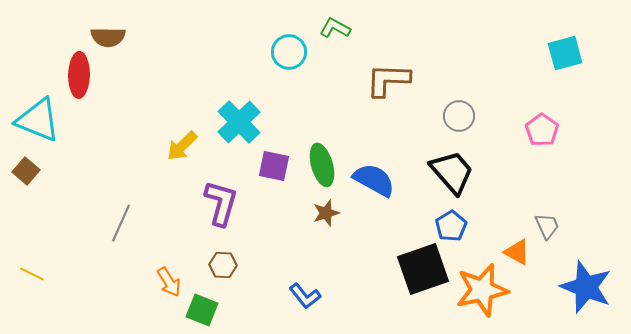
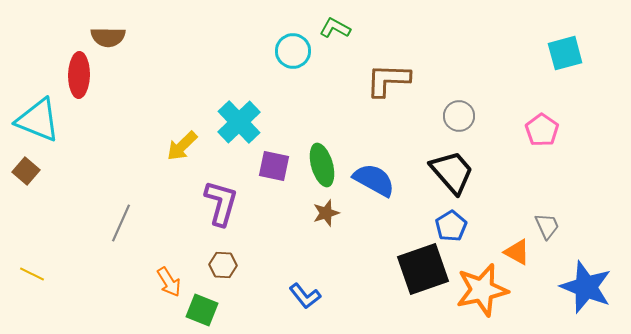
cyan circle: moved 4 px right, 1 px up
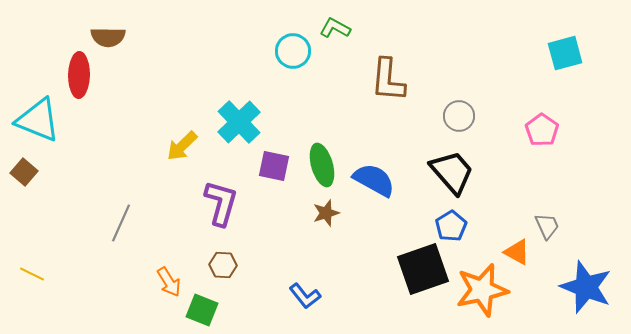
brown L-shape: rotated 87 degrees counterclockwise
brown square: moved 2 px left, 1 px down
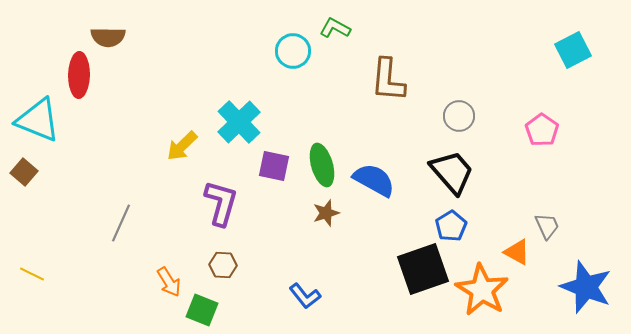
cyan square: moved 8 px right, 3 px up; rotated 12 degrees counterclockwise
orange star: rotated 28 degrees counterclockwise
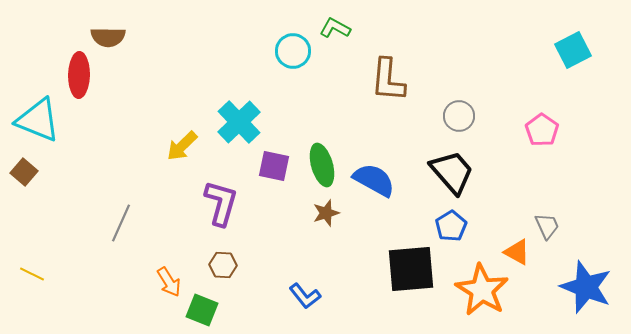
black square: moved 12 px left; rotated 14 degrees clockwise
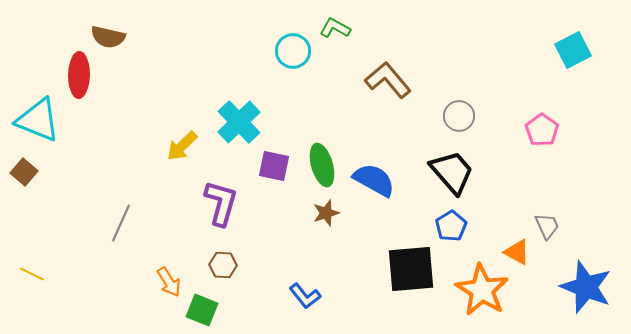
brown semicircle: rotated 12 degrees clockwise
brown L-shape: rotated 135 degrees clockwise
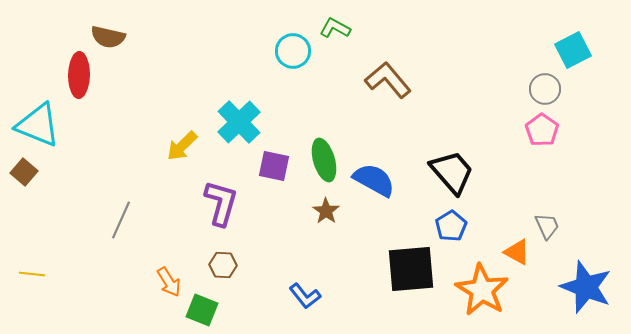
gray circle: moved 86 px right, 27 px up
cyan triangle: moved 5 px down
green ellipse: moved 2 px right, 5 px up
brown star: moved 2 px up; rotated 20 degrees counterclockwise
gray line: moved 3 px up
yellow line: rotated 20 degrees counterclockwise
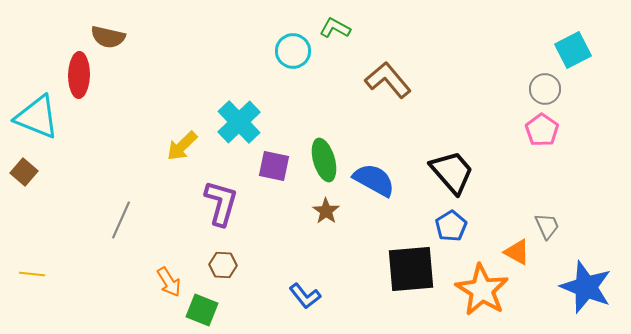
cyan triangle: moved 1 px left, 8 px up
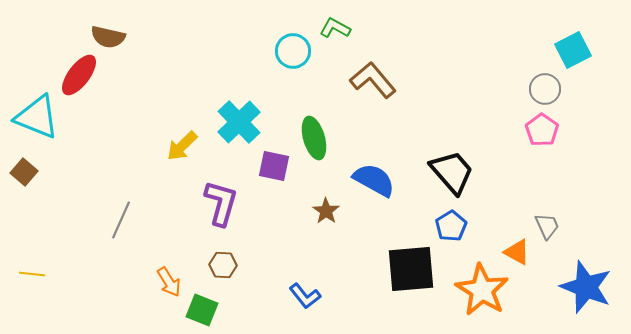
red ellipse: rotated 36 degrees clockwise
brown L-shape: moved 15 px left
green ellipse: moved 10 px left, 22 px up
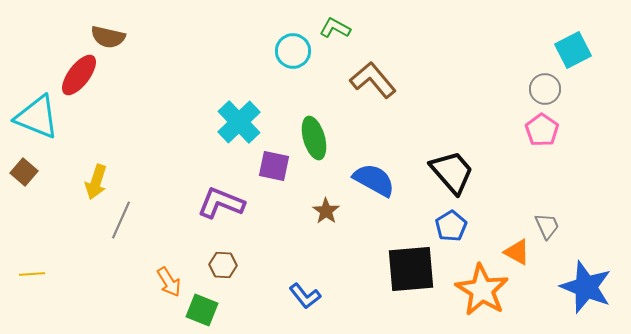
yellow arrow: moved 86 px left, 36 px down; rotated 28 degrees counterclockwise
purple L-shape: rotated 84 degrees counterclockwise
yellow line: rotated 10 degrees counterclockwise
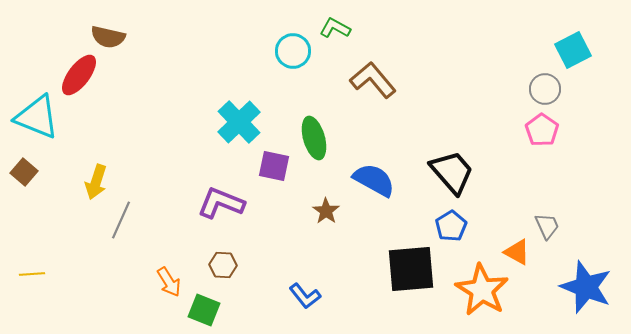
green square: moved 2 px right
